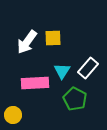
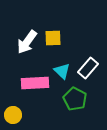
cyan triangle: rotated 18 degrees counterclockwise
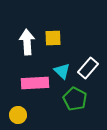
white arrow: rotated 140 degrees clockwise
yellow circle: moved 5 px right
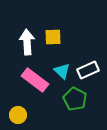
yellow square: moved 1 px up
white rectangle: moved 2 px down; rotated 25 degrees clockwise
pink rectangle: moved 3 px up; rotated 40 degrees clockwise
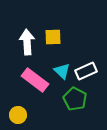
white rectangle: moved 2 px left, 1 px down
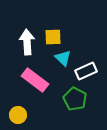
cyan triangle: moved 1 px right, 13 px up
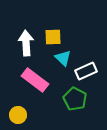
white arrow: moved 1 px left, 1 px down
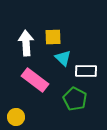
white rectangle: rotated 25 degrees clockwise
yellow circle: moved 2 px left, 2 px down
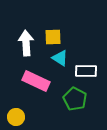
cyan triangle: moved 3 px left; rotated 12 degrees counterclockwise
pink rectangle: moved 1 px right, 1 px down; rotated 12 degrees counterclockwise
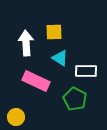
yellow square: moved 1 px right, 5 px up
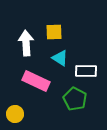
yellow circle: moved 1 px left, 3 px up
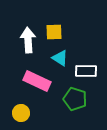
white arrow: moved 2 px right, 3 px up
pink rectangle: moved 1 px right
green pentagon: rotated 10 degrees counterclockwise
yellow circle: moved 6 px right, 1 px up
